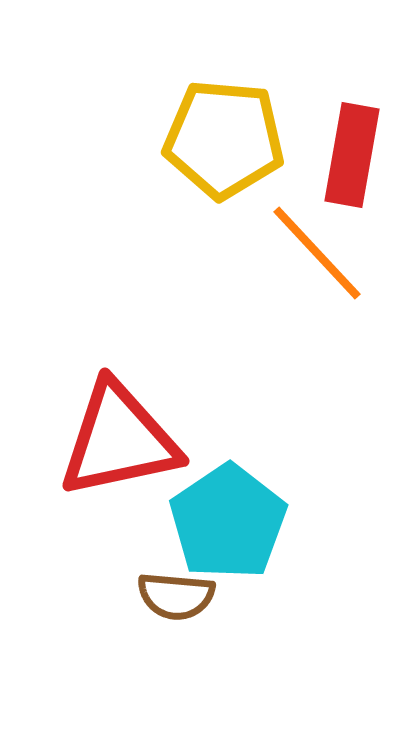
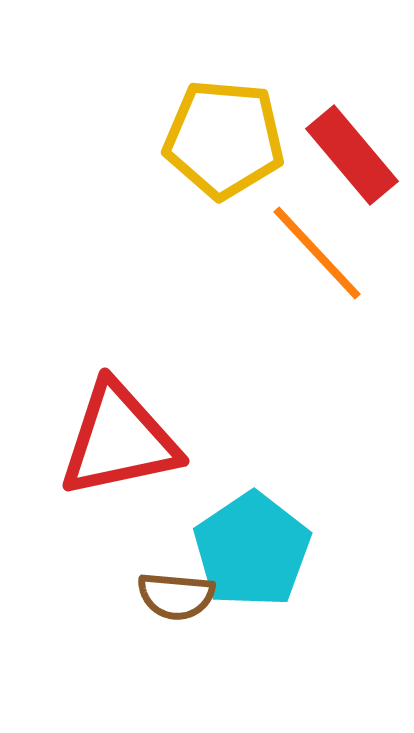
red rectangle: rotated 50 degrees counterclockwise
cyan pentagon: moved 24 px right, 28 px down
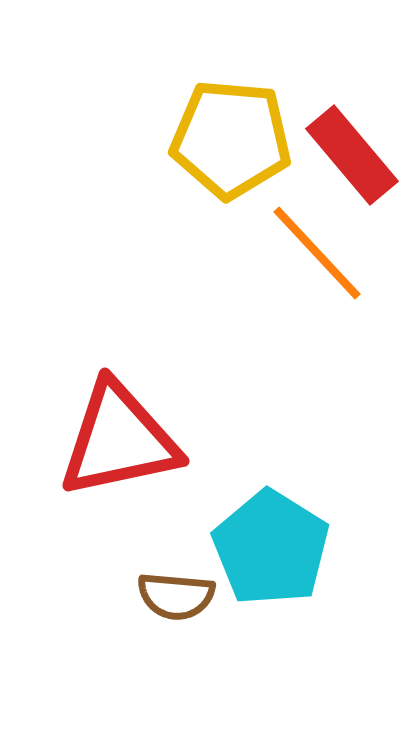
yellow pentagon: moved 7 px right
cyan pentagon: moved 19 px right, 2 px up; rotated 6 degrees counterclockwise
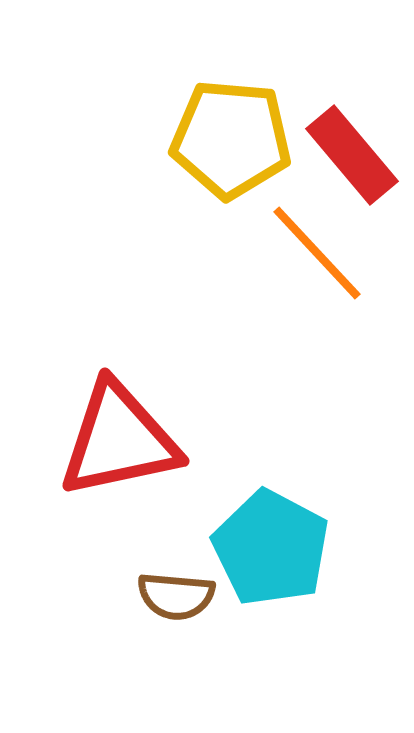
cyan pentagon: rotated 4 degrees counterclockwise
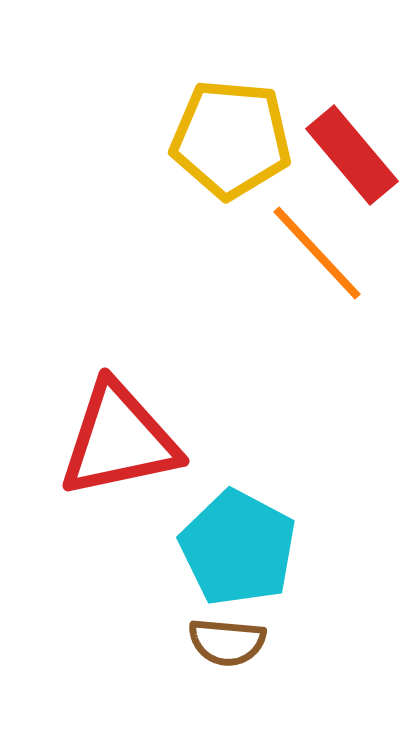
cyan pentagon: moved 33 px left
brown semicircle: moved 51 px right, 46 px down
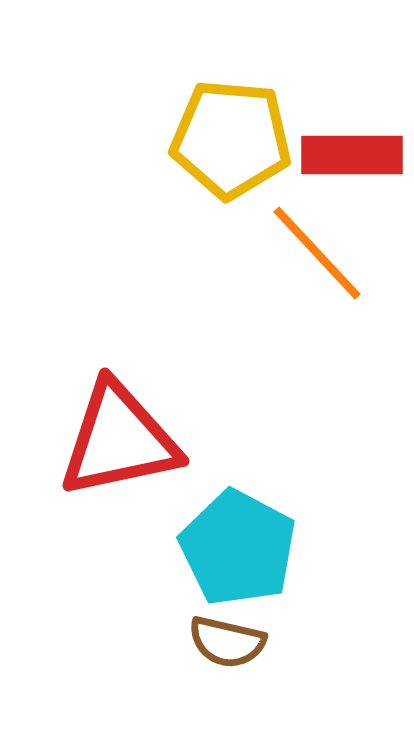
red rectangle: rotated 50 degrees counterclockwise
brown semicircle: rotated 8 degrees clockwise
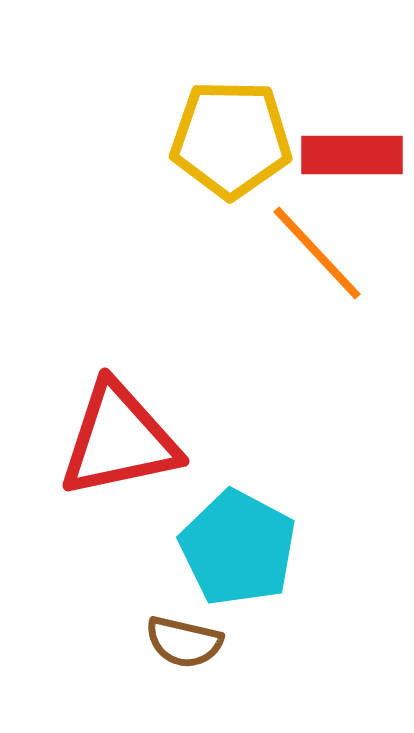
yellow pentagon: rotated 4 degrees counterclockwise
brown semicircle: moved 43 px left
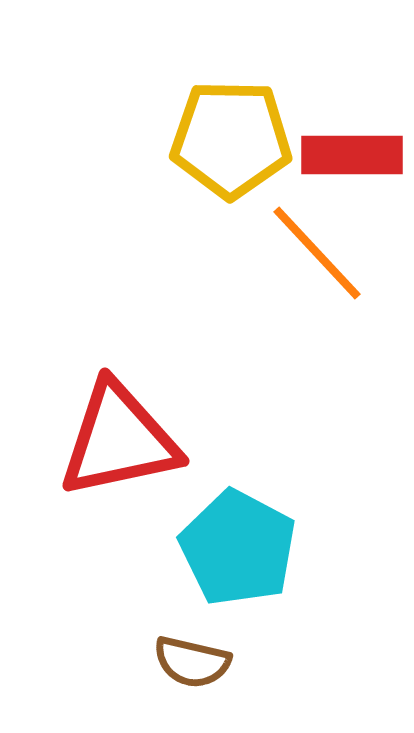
brown semicircle: moved 8 px right, 20 px down
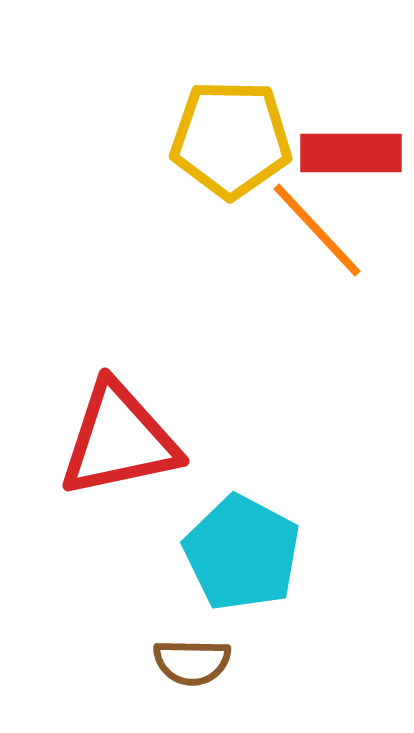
red rectangle: moved 1 px left, 2 px up
orange line: moved 23 px up
cyan pentagon: moved 4 px right, 5 px down
brown semicircle: rotated 12 degrees counterclockwise
